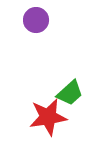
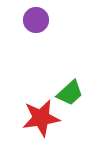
red star: moved 7 px left, 1 px down
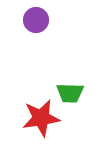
green trapezoid: rotated 44 degrees clockwise
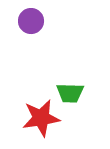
purple circle: moved 5 px left, 1 px down
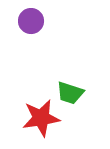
green trapezoid: rotated 16 degrees clockwise
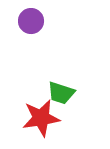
green trapezoid: moved 9 px left
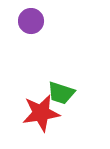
red star: moved 5 px up
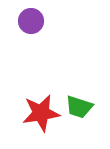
green trapezoid: moved 18 px right, 14 px down
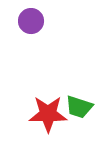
red star: moved 7 px right, 1 px down; rotated 9 degrees clockwise
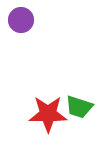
purple circle: moved 10 px left, 1 px up
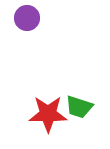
purple circle: moved 6 px right, 2 px up
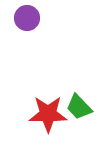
green trapezoid: rotated 28 degrees clockwise
